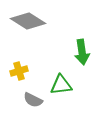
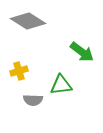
green arrow: rotated 45 degrees counterclockwise
gray semicircle: rotated 24 degrees counterclockwise
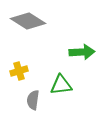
green arrow: rotated 40 degrees counterclockwise
gray semicircle: rotated 96 degrees clockwise
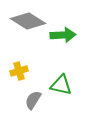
green arrow: moved 19 px left, 17 px up
green triangle: rotated 20 degrees clockwise
gray semicircle: rotated 24 degrees clockwise
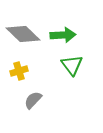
gray diamond: moved 5 px left, 13 px down; rotated 12 degrees clockwise
green triangle: moved 11 px right, 20 px up; rotated 40 degrees clockwise
gray semicircle: rotated 12 degrees clockwise
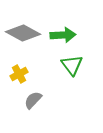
gray diamond: moved 1 px up; rotated 16 degrees counterclockwise
yellow cross: moved 3 px down; rotated 12 degrees counterclockwise
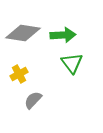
gray diamond: rotated 20 degrees counterclockwise
green triangle: moved 2 px up
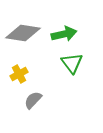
green arrow: moved 1 px right, 1 px up; rotated 10 degrees counterclockwise
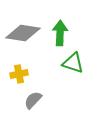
green arrow: moved 4 px left, 1 px up; rotated 75 degrees counterclockwise
green triangle: moved 1 px right; rotated 35 degrees counterclockwise
yellow cross: rotated 18 degrees clockwise
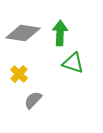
yellow cross: rotated 36 degrees counterclockwise
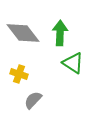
gray diamond: rotated 44 degrees clockwise
green triangle: rotated 15 degrees clockwise
yellow cross: rotated 24 degrees counterclockwise
